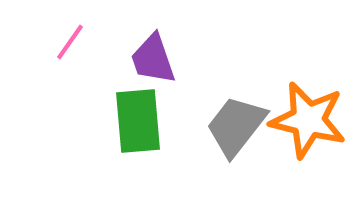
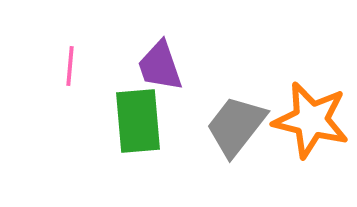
pink line: moved 24 px down; rotated 30 degrees counterclockwise
purple trapezoid: moved 7 px right, 7 px down
orange star: moved 3 px right
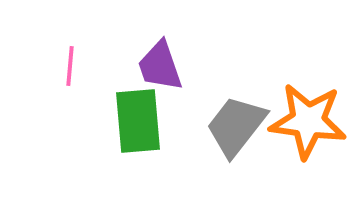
orange star: moved 3 px left, 1 px down; rotated 6 degrees counterclockwise
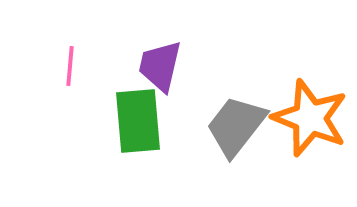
purple trapezoid: rotated 32 degrees clockwise
orange star: moved 2 px right, 3 px up; rotated 14 degrees clockwise
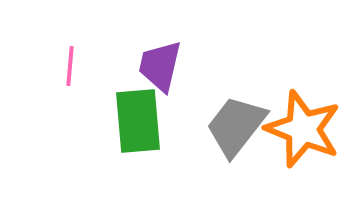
orange star: moved 7 px left, 11 px down
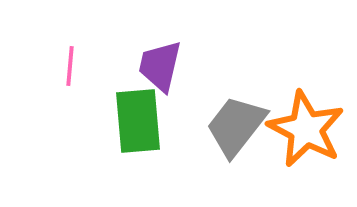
orange star: moved 3 px right; rotated 6 degrees clockwise
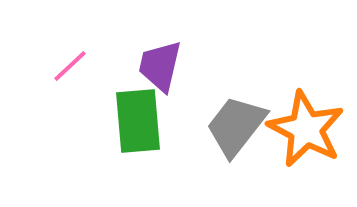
pink line: rotated 42 degrees clockwise
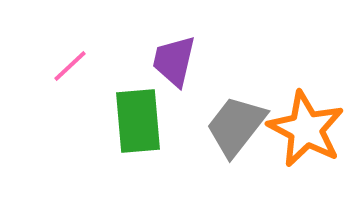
purple trapezoid: moved 14 px right, 5 px up
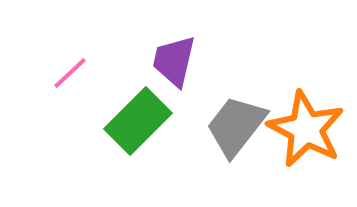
pink line: moved 7 px down
green rectangle: rotated 50 degrees clockwise
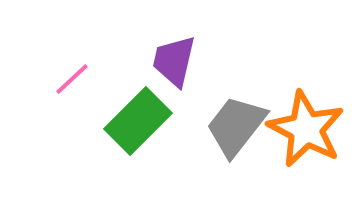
pink line: moved 2 px right, 6 px down
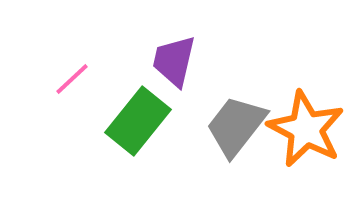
green rectangle: rotated 6 degrees counterclockwise
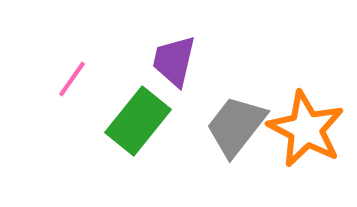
pink line: rotated 12 degrees counterclockwise
